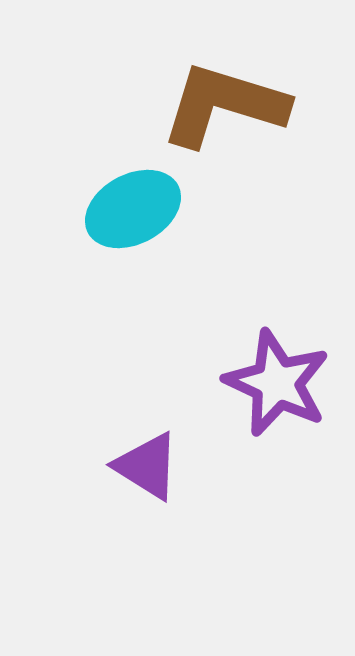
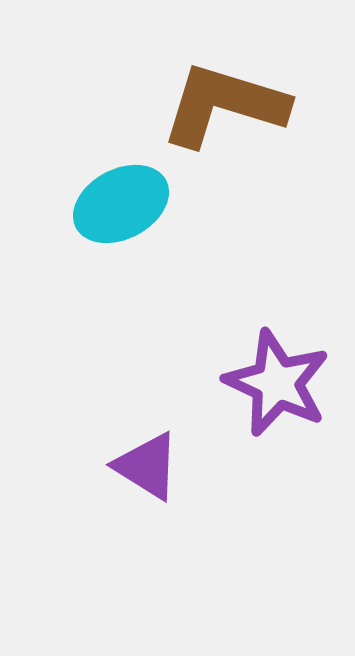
cyan ellipse: moved 12 px left, 5 px up
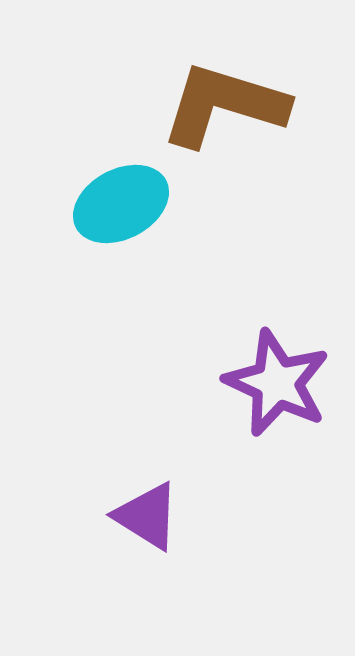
purple triangle: moved 50 px down
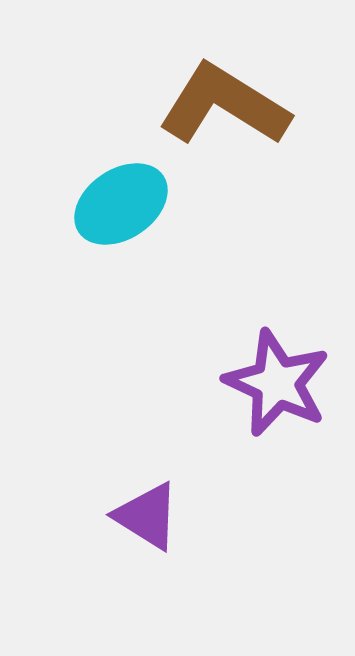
brown L-shape: rotated 15 degrees clockwise
cyan ellipse: rotated 6 degrees counterclockwise
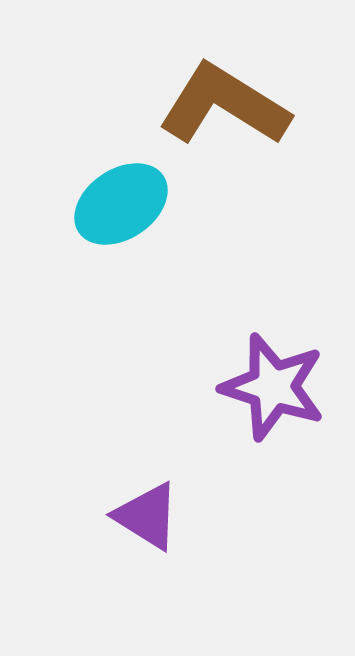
purple star: moved 4 px left, 4 px down; rotated 7 degrees counterclockwise
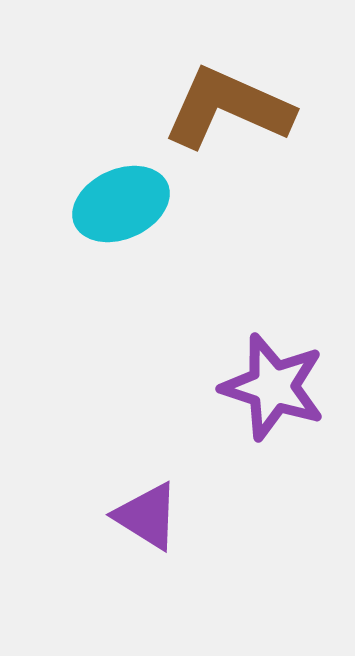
brown L-shape: moved 4 px right, 3 px down; rotated 8 degrees counterclockwise
cyan ellipse: rotated 10 degrees clockwise
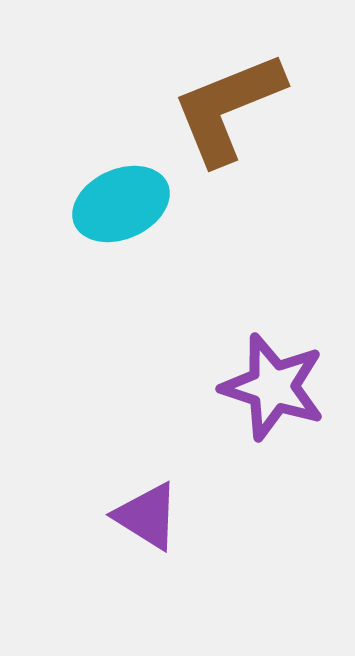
brown L-shape: rotated 46 degrees counterclockwise
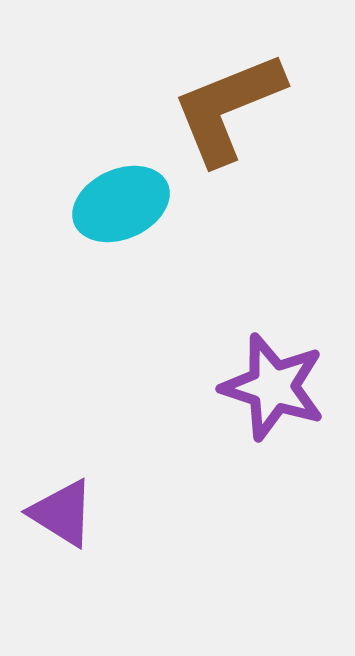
purple triangle: moved 85 px left, 3 px up
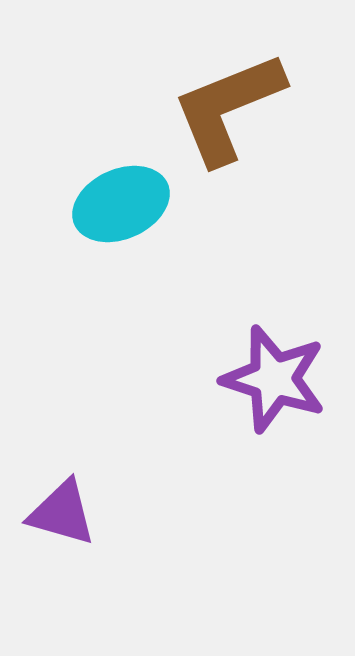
purple star: moved 1 px right, 8 px up
purple triangle: rotated 16 degrees counterclockwise
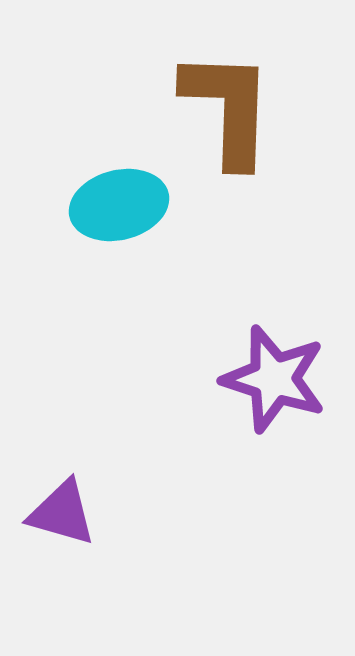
brown L-shape: rotated 114 degrees clockwise
cyan ellipse: moved 2 px left, 1 px down; rotated 10 degrees clockwise
